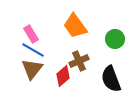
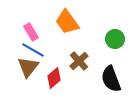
orange trapezoid: moved 8 px left, 4 px up
pink rectangle: moved 2 px up
brown cross: rotated 18 degrees counterclockwise
brown triangle: moved 4 px left, 2 px up
red diamond: moved 9 px left, 2 px down
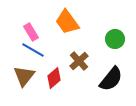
brown triangle: moved 4 px left, 9 px down
black semicircle: rotated 120 degrees counterclockwise
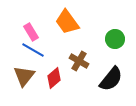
brown cross: rotated 18 degrees counterclockwise
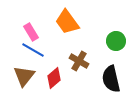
green circle: moved 1 px right, 2 px down
black semicircle: rotated 128 degrees clockwise
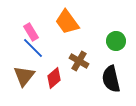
blue line: moved 2 px up; rotated 15 degrees clockwise
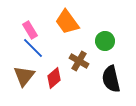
pink rectangle: moved 1 px left, 2 px up
green circle: moved 11 px left
